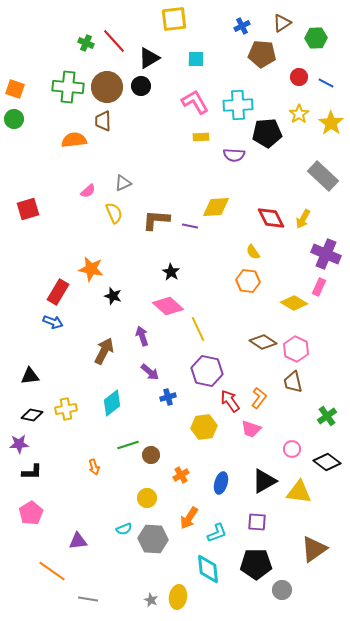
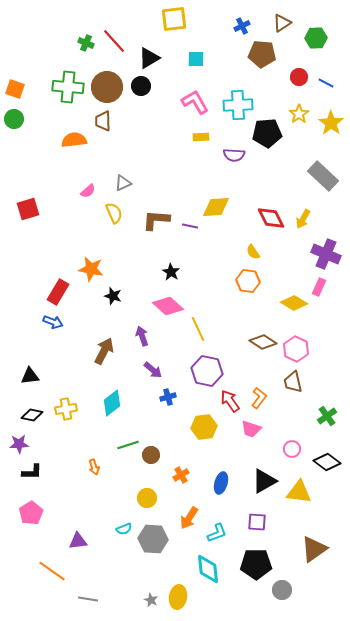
purple arrow at (150, 372): moved 3 px right, 2 px up
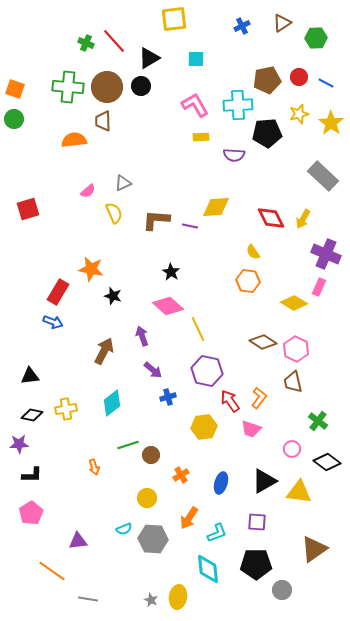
brown pentagon at (262, 54): moved 5 px right, 26 px down; rotated 16 degrees counterclockwise
pink L-shape at (195, 102): moved 3 px down
yellow star at (299, 114): rotated 18 degrees clockwise
green cross at (327, 416): moved 9 px left, 5 px down; rotated 18 degrees counterclockwise
black L-shape at (32, 472): moved 3 px down
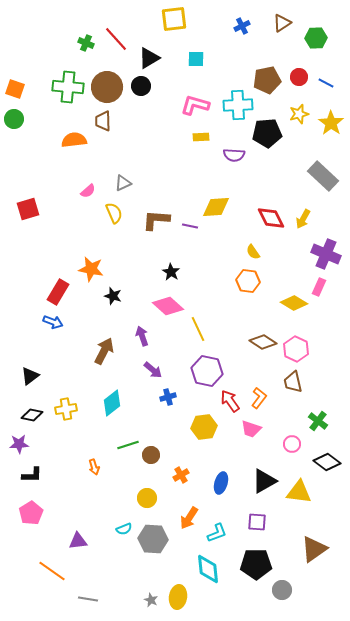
red line at (114, 41): moved 2 px right, 2 px up
pink L-shape at (195, 105): rotated 44 degrees counterclockwise
black triangle at (30, 376): rotated 30 degrees counterclockwise
pink circle at (292, 449): moved 5 px up
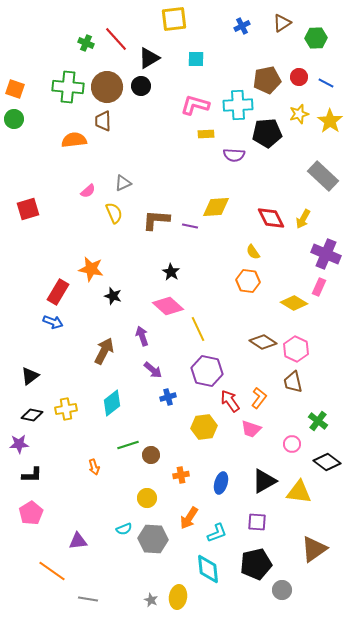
yellow star at (331, 123): moved 1 px left, 2 px up
yellow rectangle at (201, 137): moved 5 px right, 3 px up
orange cross at (181, 475): rotated 21 degrees clockwise
black pentagon at (256, 564): rotated 12 degrees counterclockwise
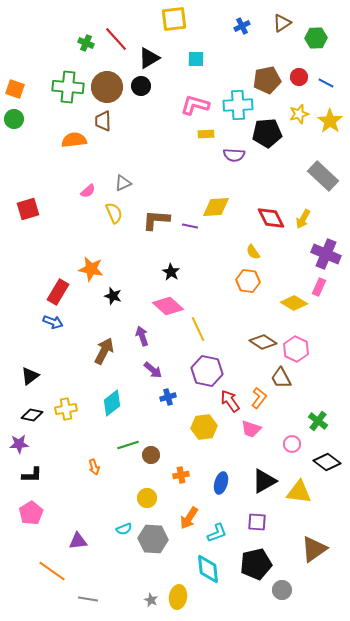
brown trapezoid at (293, 382): moved 12 px left, 4 px up; rotated 15 degrees counterclockwise
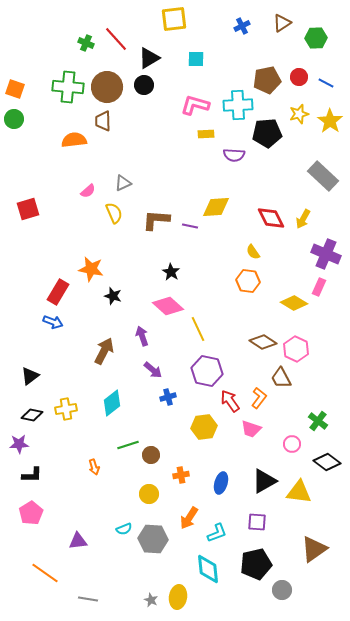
black circle at (141, 86): moved 3 px right, 1 px up
yellow circle at (147, 498): moved 2 px right, 4 px up
orange line at (52, 571): moved 7 px left, 2 px down
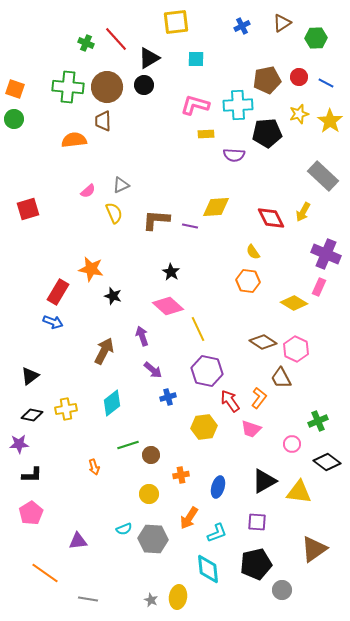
yellow square at (174, 19): moved 2 px right, 3 px down
gray triangle at (123, 183): moved 2 px left, 2 px down
yellow arrow at (303, 219): moved 7 px up
green cross at (318, 421): rotated 30 degrees clockwise
blue ellipse at (221, 483): moved 3 px left, 4 px down
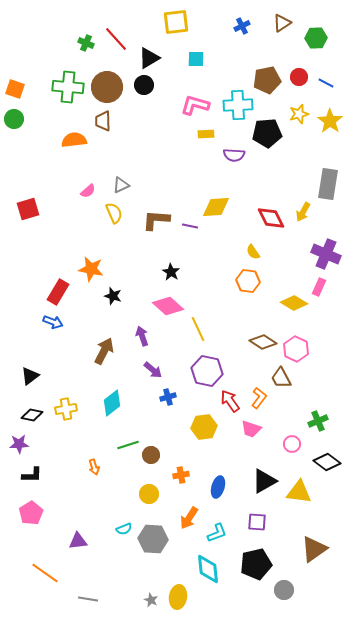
gray rectangle at (323, 176): moved 5 px right, 8 px down; rotated 56 degrees clockwise
gray circle at (282, 590): moved 2 px right
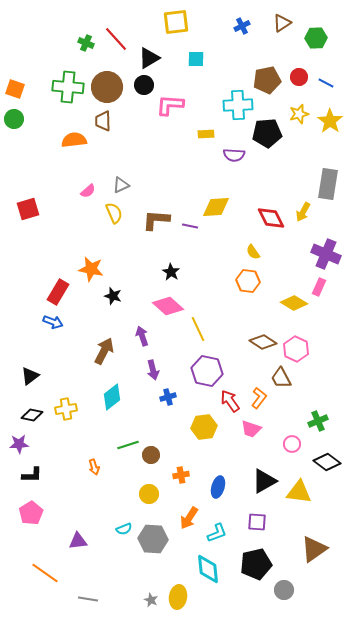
pink L-shape at (195, 105): moved 25 px left; rotated 12 degrees counterclockwise
purple arrow at (153, 370): rotated 36 degrees clockwise
cyan diamond at (112, 403): moved 6 px up
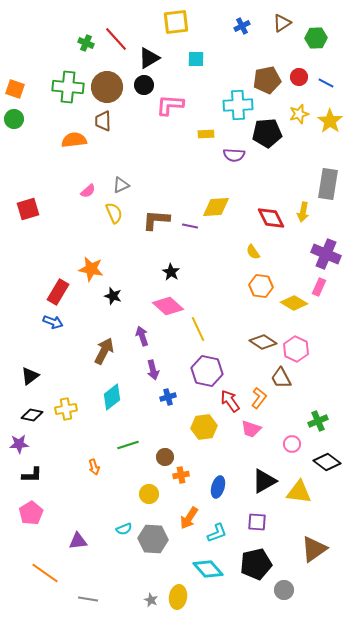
yellow arrow at (303, 212): rotated 18 degrees counterclockwise
orange hexagon at (248, 281): moved 13 px right, 5 px down
brown circle at (151, 455): moved 14 px right, 2 px down
cyan diamond at (208, 569): rotated 36 degrees counterclockwise
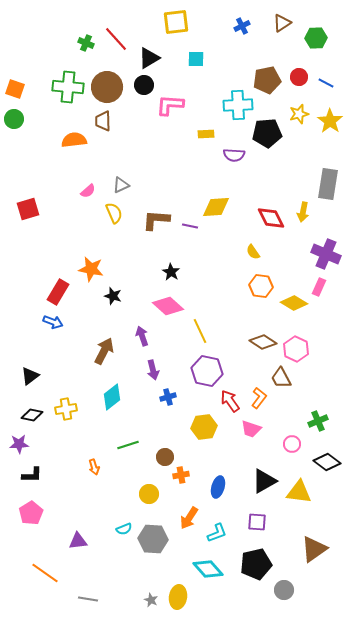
yellow line at (198, 329): moved 2 px right, 2 px down
